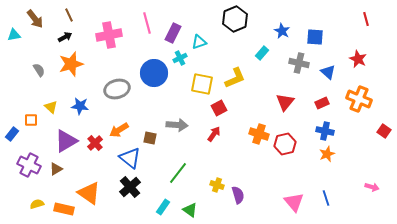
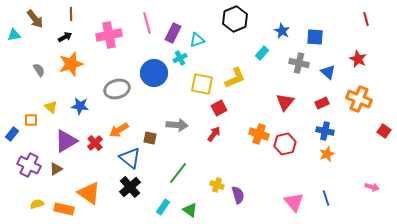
brown line at (69, 15): moved 2 px right, 1 px up; rotated 24 degrees clockwise
cyan triangle at (199, 42): moved 2 px left, 2 px up
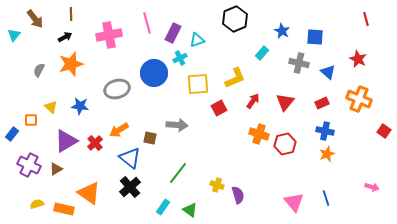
cyan triangle at (14, 35): rotated 40 degrees counterclockwise
gray semicircle at (39, 70): rotated 120 degrees counterclockwise
yellow square at (202, 84): moved 4 px left; rotated 15 degrees counterclockwise
red arrow at (214, 134): moved 39 px right, 33 px up
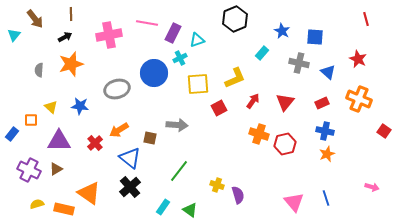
pink line at (147, 23): rotated 65 degrees counterclockwise
gray semicircle at (39, 70): rotated 24 degrees counterclockwise
purple triangle at (66, 141): moved 7 px left; rotated 30 degrees clockwise
purple cross at (29, 165): moved 5 px down
green line at (178, 173): moved 1 px right, 2 px up
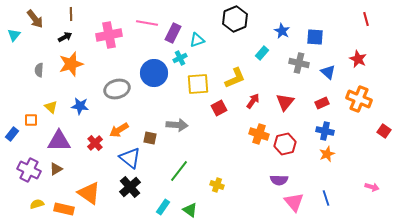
purple semicircle at (238, 195): moved 41 px right, 15 px up; rotated 108 degrees clockwise
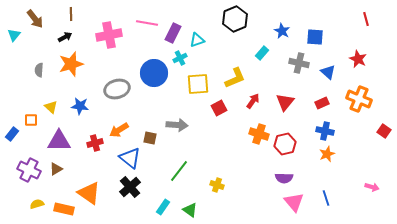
red cross at (95, 143): rotated 28 degrees clockwise
purple semicircle at (279, 180): moved 5 px right, 2 px up
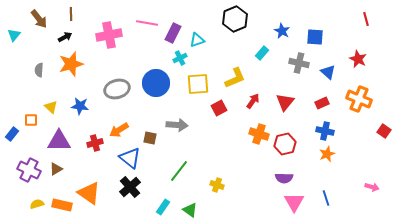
brown arrow at (35, 19): moved 4 px right
blue circle at (154, 73): moved 2 px right, 10 px down
pink triangle at (294, 202): rotated 10 degrees clockwise
orange rectangle at (64, 209): moved 2 px left, 4 px up
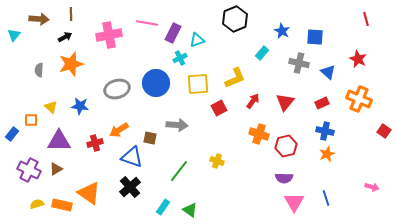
brown arrow at (39, 19): rotated 48 degrees counterclockwise
red hexagon at (285, 144): moved 1 px right, 2 px down
blue triangle at (130, 158): moved 2 px right, 1 px up; rotated 20 degrees counterclockwise
yellow cross at (217, 185): moved 24 px up
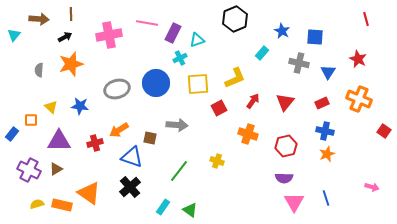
blue triangle at (328, 72): rotated 21 degrees clockwise
orange cross at (259, 134): moved 11 px left
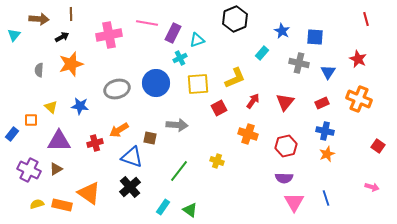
black arrow at (65, 37): moved 3 px left
red square at (384, 131): moved 6 px left, 15 px down
